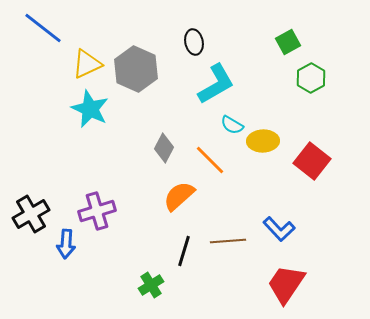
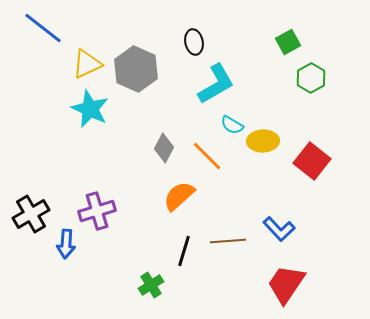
orange line: moved 3 px left, 4 px up
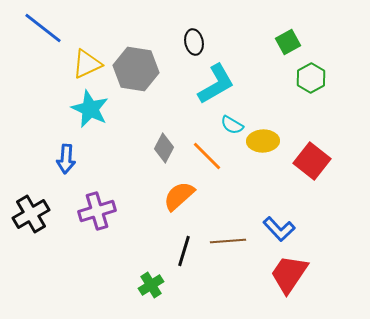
gray hexagon: rotated 15 degrees counterclockwise
blue arrow: moved 85 px up
red trapezoid: moved 3 px right, 10 px up
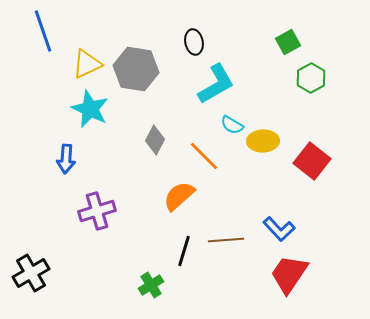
blue line: moved 3 px down; rotated 33 degrees clockwise
gray diamond: moved 9 px left, 8 px up
orange line: moved 3 px left
black cross: moved 59 px down
brown line: moved 2 px left, 1 px up
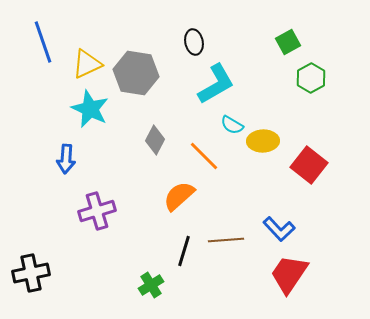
blue line: moved 11 px down
gray hexagon: moved 4 px down
red square: moved 3 px left, 4 px down
black cross: rotated 18 degrees clockwise
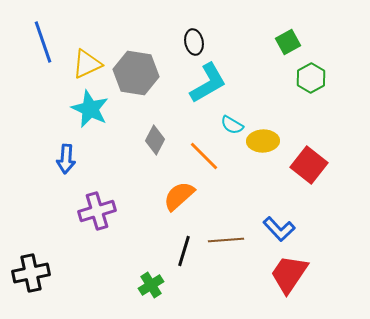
cyan L-shape: moved 8 px left, 1 px up
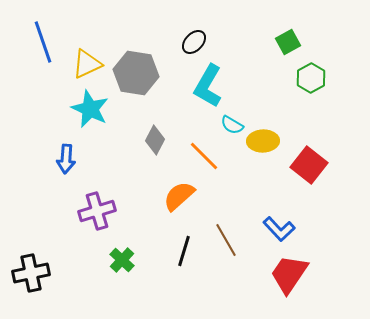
black ellipse: rotated 55 degrees clockwise
cyan L-shape: moved 3 px down; rotated 150 degrees clockwise
brown line: rotated 64 degrees clockwise
green cross: moved 29 px left, 25 px up; rotated 15 degrees counterclockwise
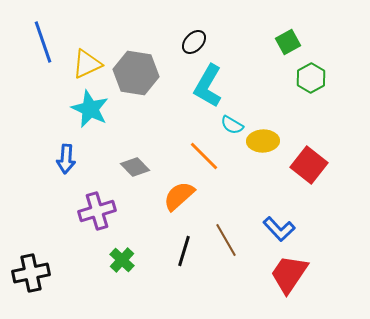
gray diamond: moved 20 px left, 27 px down; rotated 72 degrees counterclockwise
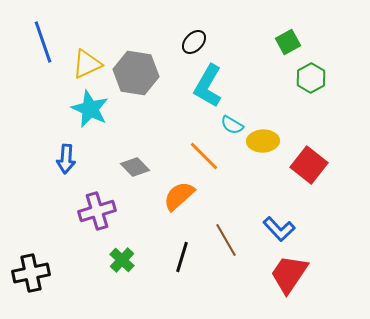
black line: moved 2 px left, 6 px down
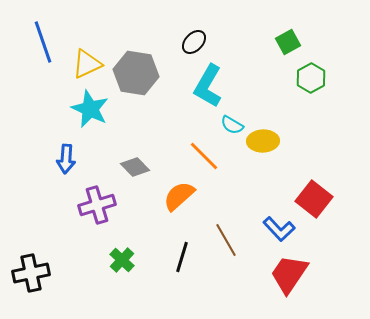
red square: moved 5 px right, 34 px down
purple cross: moved 6 px up
